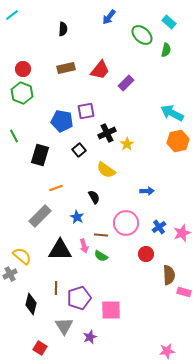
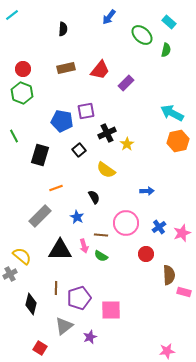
gray triangle at (64, 326): rotated 24 degrees clockwise
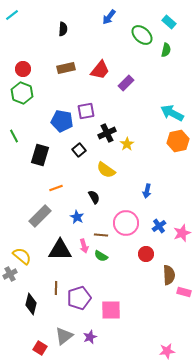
blue arrow at (147, 191): rotated 104 degrees clockwise
blue cross at (159, 227): moved 1 px up
gray triangle at (64, 326): moved 10 px down
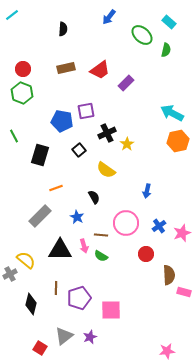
red trapezoid at (100, 70): rotated 15 degrees clockwise
yellow semicircle at (22, 256): moved 4 px right, 4 px down
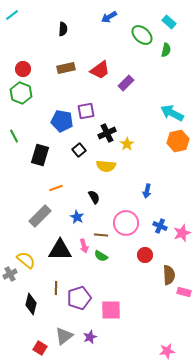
blue arrow at (109, 17): rotated 21 degrees clockwise
green hexagon at (22, 93): moved 1 px left
yellow semicircle at (106, 170): moved 4 px up; rotated 30 degrees counterclockwise
blue cross at (159, 226): moved 1 px right; rotated 32 degrees counterclockwise
red circle at (146, 254): moved 1 px left, 1 px down
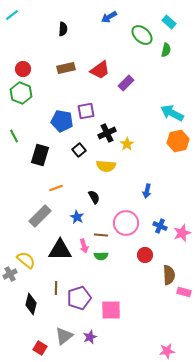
green semicircle at (101, 256): rotated 32 degrees counterclockwise
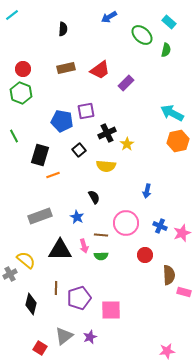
orange line at (56, 188): moved 3 px left, 13 px up
gray rectangle at (40, 216): rotated 25 degrees clockwise
